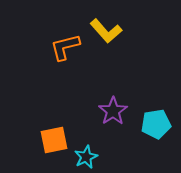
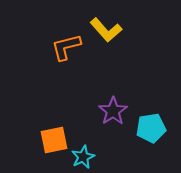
yellow L-shape: moved 1 px up
orange L-shape: moved 1 px right
cyan pentagon: moved 5 px left, 4 px down
cyan star: moved 3 px left
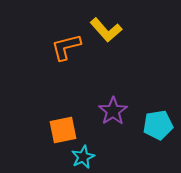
cyan pentagon: moved 7 px right, 3 px up
orange square: moved 9 px right, 10 px up
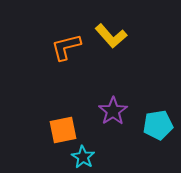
yellow L-shape: moved 5 px right, 6 px down
cyan star: rotated 15 degrees counterclockwise
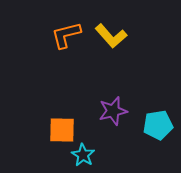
orange L-shape: moved 12 px up
purple star: rotated 20 degrees clockwise
orange square: moved 1 px left; rotated 12 degrees clockwise
cyan star: moved 2 px up
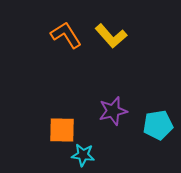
orange L-shape: rotated 72 degrees clockwise
cyan star: rotated 25 degrees counterclockwise
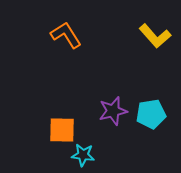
yellow L-shape: moved 44 px right
cyan pentagon: moved 7 px left, 11 px up
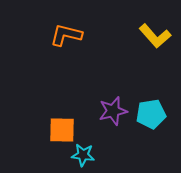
orange L-shape: rotated 44 degrees counterclockwise
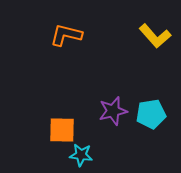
cyan star: moved 2 px left
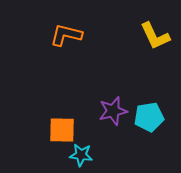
yellow L-shape: rotated 16 degrees clockwise
cyan pentagon: moved 2 px left, 3 px down
